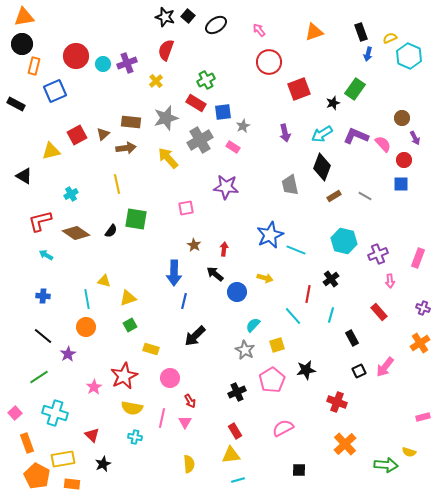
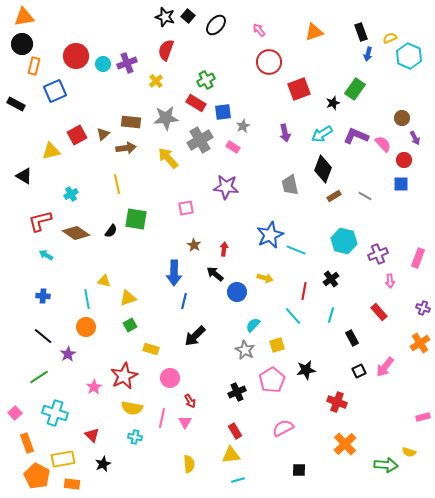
black ellipse at (216, 25): rotated 15 degrees counterclockwise
gray star at (166, 118): rotated 10 degrees clockwise
black diamond at (322, 167): moved 1 px right, 2 px down
red line at (308, 294): moved 4 px left, 3 px up
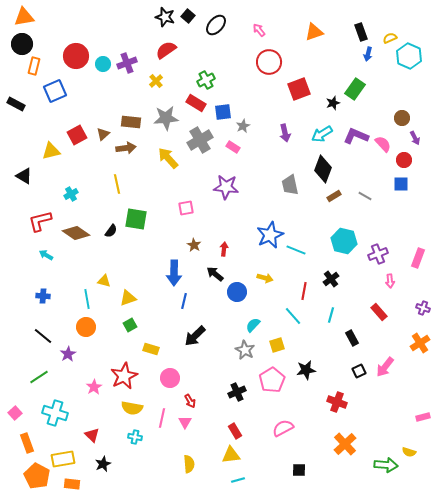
red semicircle at (166, 50): rotated 35 degrees clockwise
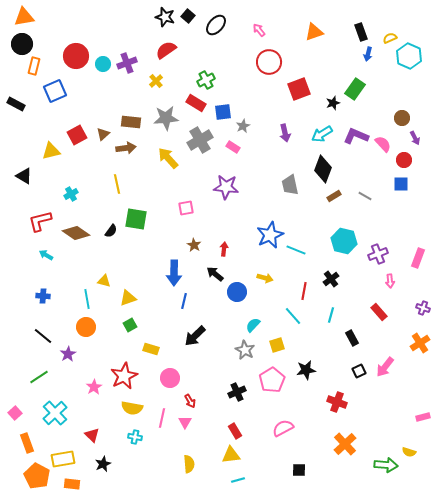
cyan cross at (55, 413): rotated 30 degrees clockwise
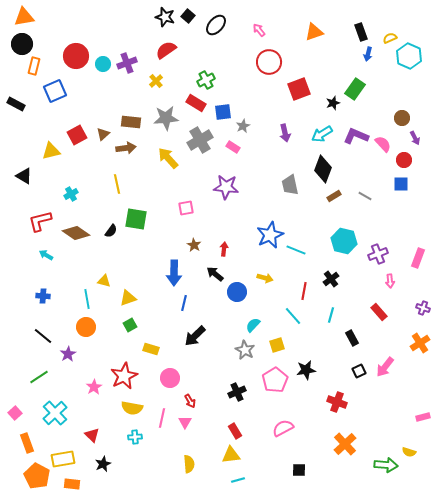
blue line at (184, 301): moved 2 px down
pink pentagon at (272, 380): moved 3 px right
cyan cross at (135, 437): rotated 16 degrees counterclockwise
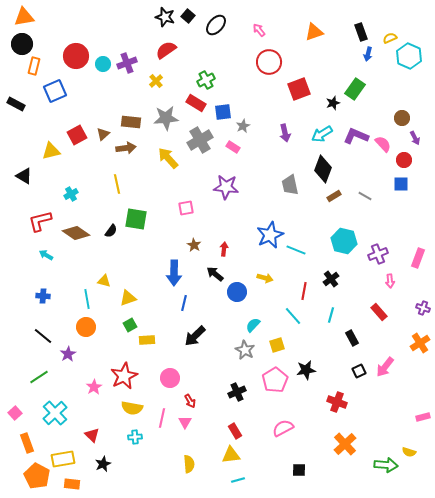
yellow rectangle at (151, 349): moved 4 px left, 9 px up; rotated 21 degrees counterclockwise
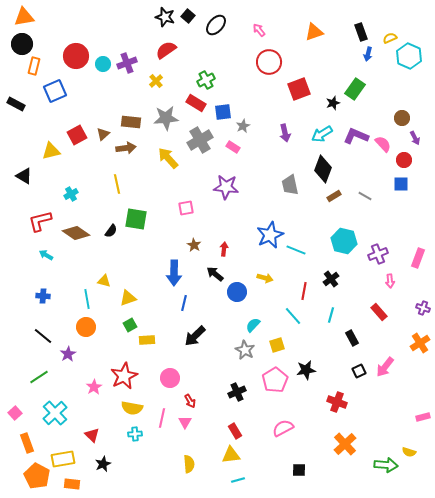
cyan cross at (135, 437): moved 3 px up
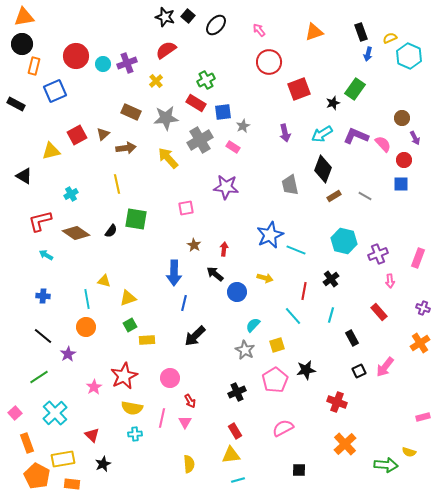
brown rectangle at (131, 122): moved 10 px up; rotated 18 degrees clockwise
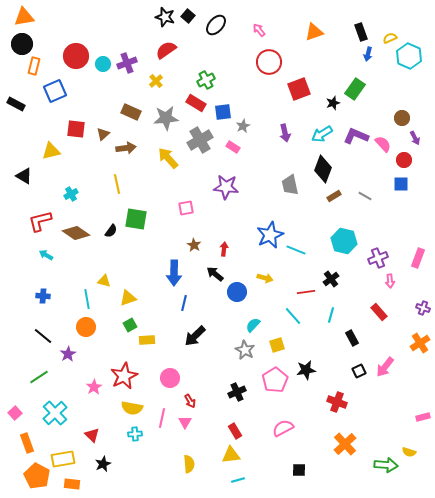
red square at (77, 135): moved 1 px left, 6 px up; rotated 36 degrees clockwise
purple cross at (378, 254): moved 4 px down
red line at (304, 291): moved 2 px right, 1 px down; rotated 72 degrees clockwise
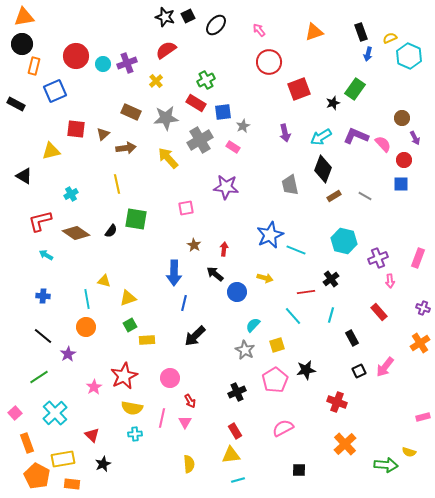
black square at (188, 16): rotated 24 degrees clockwise
cyan arrow at (322, 134): moved 1 px left, 3 px down
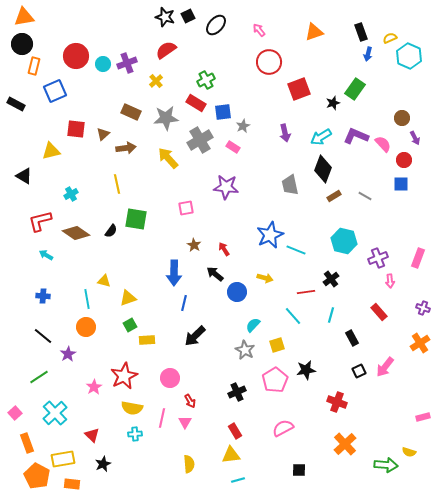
red arrow at (224, 249): rotated 40 degrees counterclockwise
